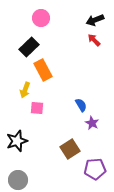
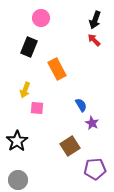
black arrow: rotated 48 degrees counterclockwise
black rectangle: rotated 24 degrees counterclockwise
orange rectangle: moved 14 px right, 1 px up
black star: rotated 15 degrees counterclockwise
brown square: moved 3 px up
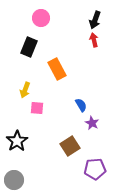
red arrow: rotated 32 degrees clockwise
gray circle: moved 4 px left
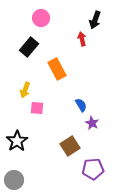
red arrow: moved 12 px left, 1 px up
black rectangle: rotated 18 degrees clockwise
purple pentagon: moved 2 px left
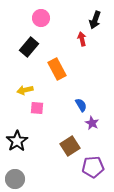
yellow arrow: rotated 56 degrees clockwise
purple pentagon: moved 2 px up
gray circle: moved 1 px right, 1 px up
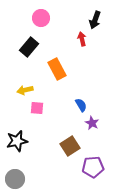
black star: rotated 20 degrees clockwise
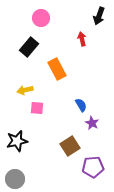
black arrow: moved 4 px right, 4 px up
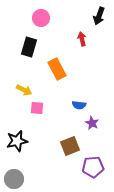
black rectangle: rotated 24 degrees counterclockwise
yellow arrow: moved 1 px left; rotated 140 degrees counterclockwise
blue semicircle: moved 2 px left; rotated 128 degrees clockwise
brown square: rotated 12 degrees clockwise
gray circle: moved 1 px left
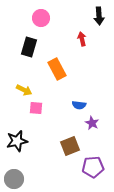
black arrow: rotated 24 degrees counterclockwise
pink square: moved 1 px left
